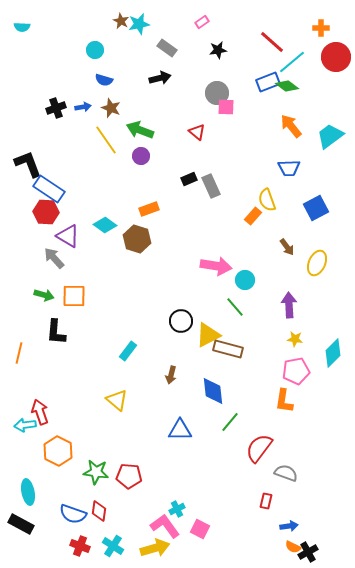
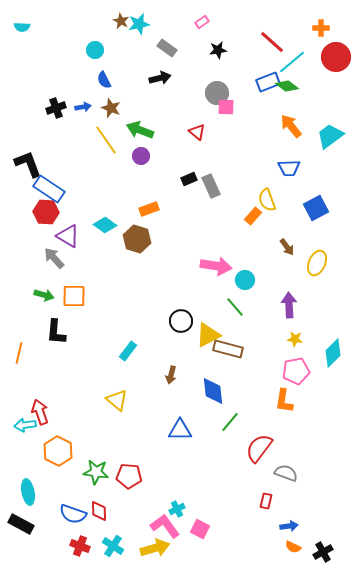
blue semicircle at (104, 80): rotated 48 degrees clockwise
red diamond at (99, 511): rotated 10 degrees counterclockwise
black cross at (308, 552): moved 15 px right
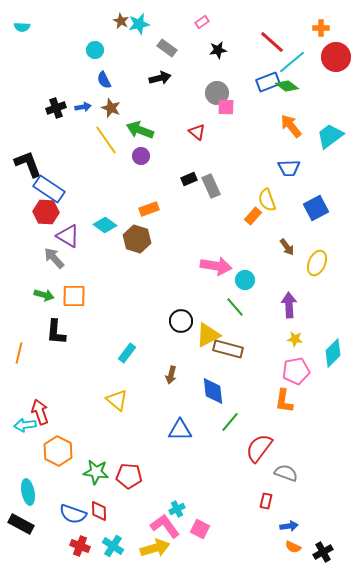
cyan rectangle at (128, 351): moved 1 px left, 2 px down
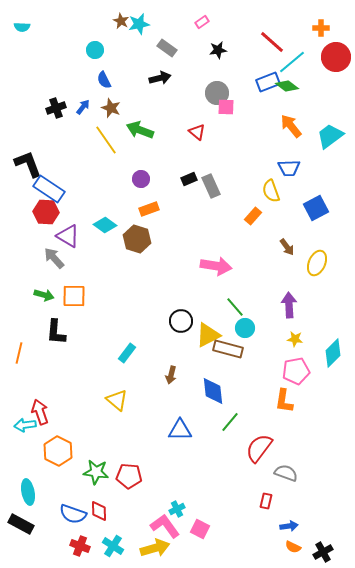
blue arrow at (83, 107): rotated 42 degrees counterclockwise
purple circle at (141, 156): moved 23 px down
yellow semicircle at (267, 200): moved 4 px right, 9 px up
cyan circle at (245, 280): moved 48 px down
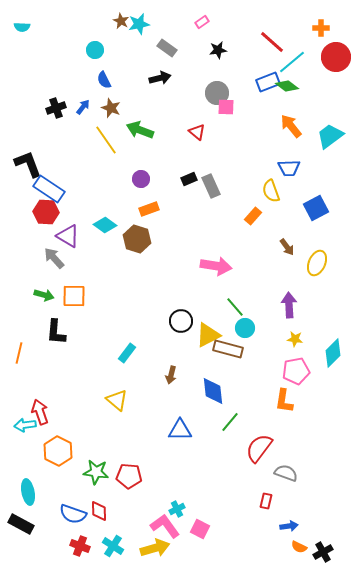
orange semicircle at (293, 547): moved 6 px right
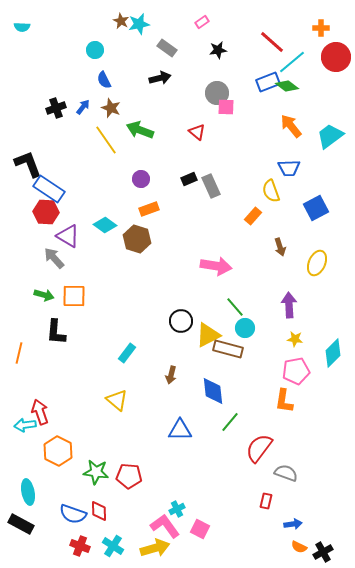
brown arrow at (287, 247): moved 7 px left; rotated 18 degrees clockwise
blue arrow at (289, 526): moved 4 px right, 2 px up
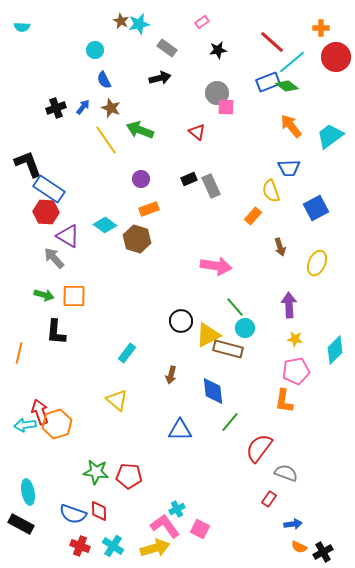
cyan diamond at (333, 353): moved 2 px right, 3 px up
orange hexagon at (58, 451): moved 1 px left, 27 px up; rotated 16 degrees clockwise
red rectangle at (266, 501): moved 3 px right, 2 px up; rotated 21 degrees clockwise
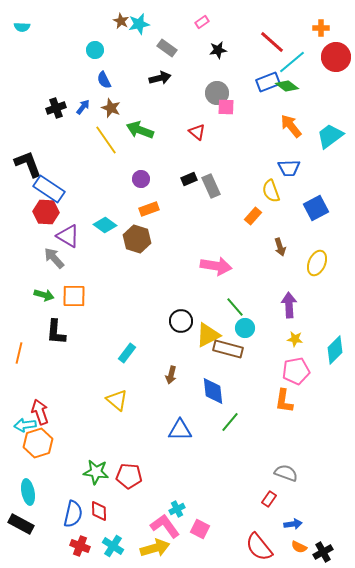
orange hexagon at (57, 424): moved 19 px left, 19 px down
red semicircle at (259, 448): moved 99 px down; rotated 76 degrees counterclockwise
blue semicircle at (73, 514): rotated 96 degrees counterclockwise
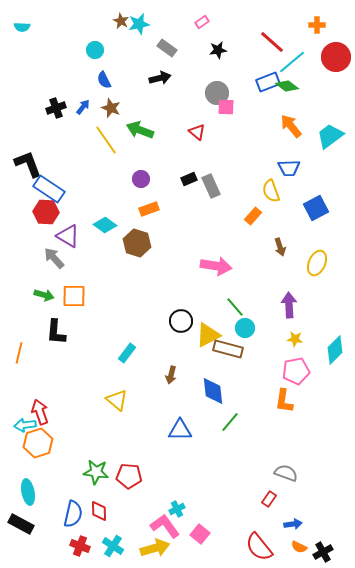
orange cross at (321, 28): moved 4 px left, 3 px up
brown hexagon at (137, 239): moved 4 px down
pink square at (200, 529): moved 5 px down; rotated 12 degrees clockwise
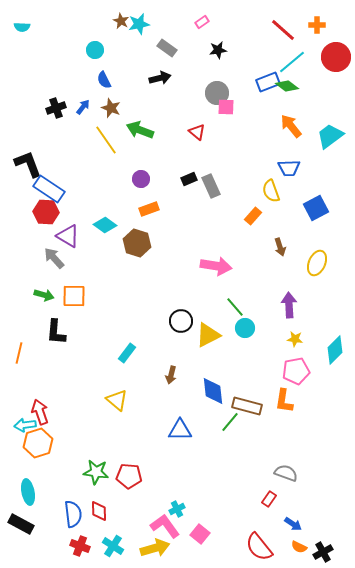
red line at (272, 42): moved 11 px right, 12 px up
brown rectangle at (228, 349): moved 19 px right, 57 px down
blue semicircle at (73, 514): rotated 20 degrees counterclockwise
blue arrow at (293, 524): rotated 42 degrees clockwise
